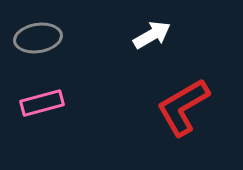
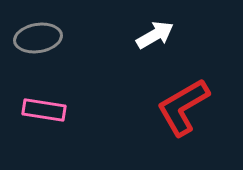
white arrow: moved 3 px right
pink rectangle: moved 2 px right, 7 px down; rotated 24 degrees clockwise
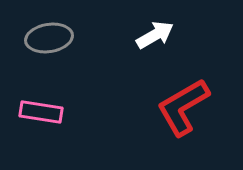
gray ellipse: moved 11 px right
pink rectangle: moved 3 px left, 2 px down
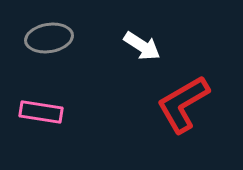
white arrow: moved 13 px left, 11 px down; rotated 63 degrees clockwise
red L-shape: moved 3 px up
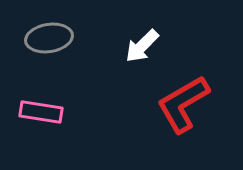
white arrow: rotated 102 degrees clockwise
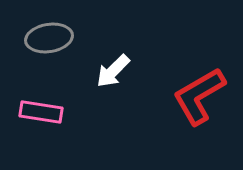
white arrow: moved 29 px left, 25 px down
red L-shape: moved 16 px right, 8 px up
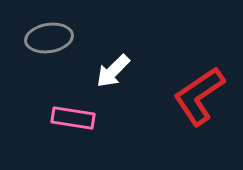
red L-shape: rotated 4 degrees counterclockwise
pink rectangle: moved 32 px right, 6 px down
